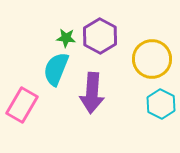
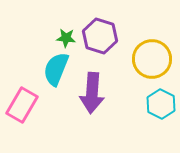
purple hexagon: rotated 12 degrees counterclockwise
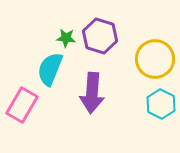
yellow circle: moved 3 px right
cyan semicircle: moved 6 px left
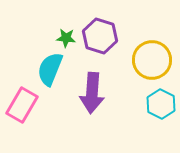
yellow circle: moved 3 px left, 1 px down
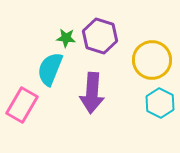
cyan hexagon: moved 1 px left, 1 px up
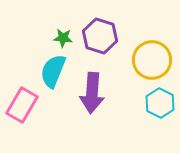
green star: moved 3 px left
cyan semicircle: moved 3 px right, 2 px down
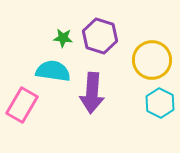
cyan semicircle: rotated 76 degrees clockwise
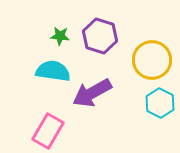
green star: moved 3 px left, 2 px up
purple arrow: rotated 57 degrees clockwise
pink rectangle: moved 26 px right, 26 px down
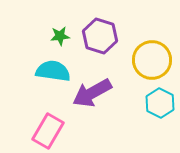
green star: rotated 12 degrees counterclockwise
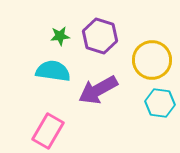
purple arrow: moved 6 px right, 3 px up
cyan hexagon: rotated 20 degrees counterclockwise
